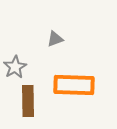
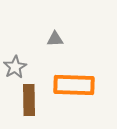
gray triangle: rotated 18 degrees clockwise
brown rectangle: moved 1 px right, 1 px up
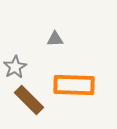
brown rectangle: rotated 44 degrees counterclockwise
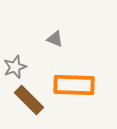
gray triangle: rotated 24 degrees clockwise
gray star: rotated 10 degrees clockwise
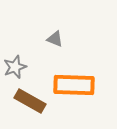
brown rectangle: moved 1 px right, 1 px down; rotated 16 degrees counterclockwise
